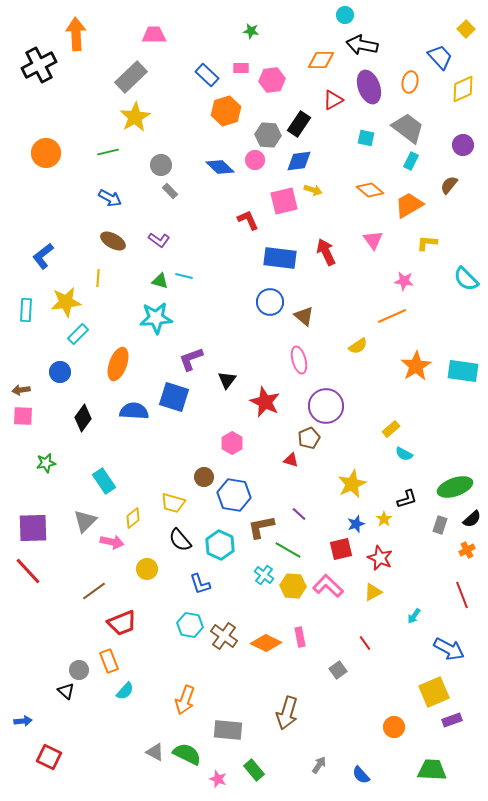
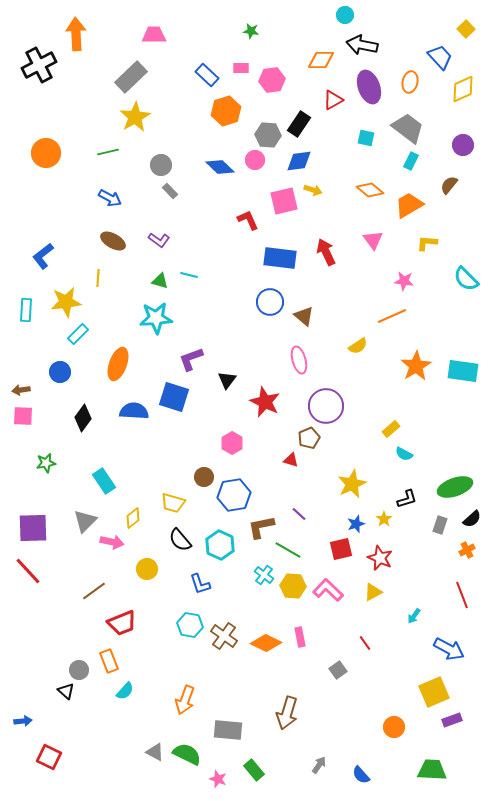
cyan line at (184, 276): moved 5 px right, 1 px up
blue hexagon at (234, 495): rotated 20 degrees counterclockwise
pink L-shape at (328, 586): moved 4 px down
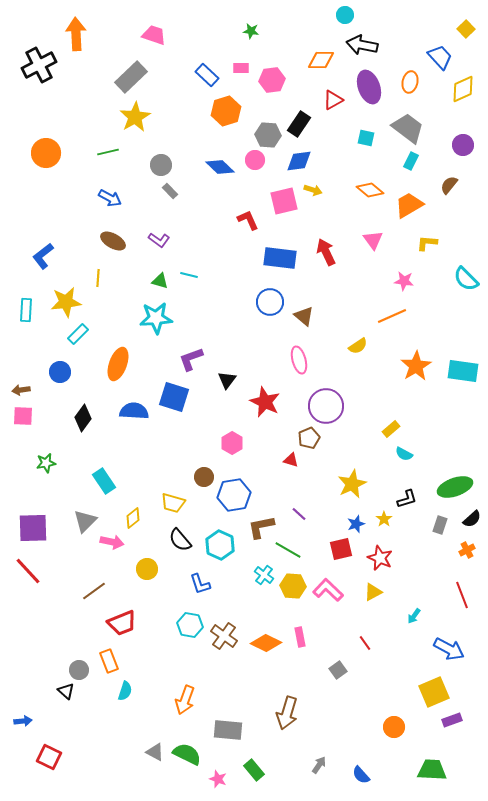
pink trapezoid at (154, 35): rotated 20 degrees clockwise
cyan semicircle at (125, 691): rotated 24 degrees counterclockwise
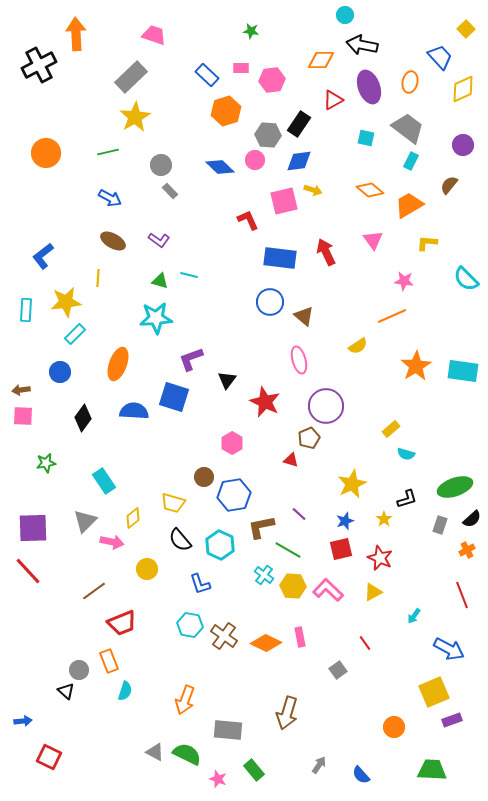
cyan rectangle at (78, 334): moved 3 px left
cyan semicircle at (404, 454): moved 2 px right; rotated 12 degrees counterclockwise
blue star at (356, 524): moved 11 px left, 3 px up
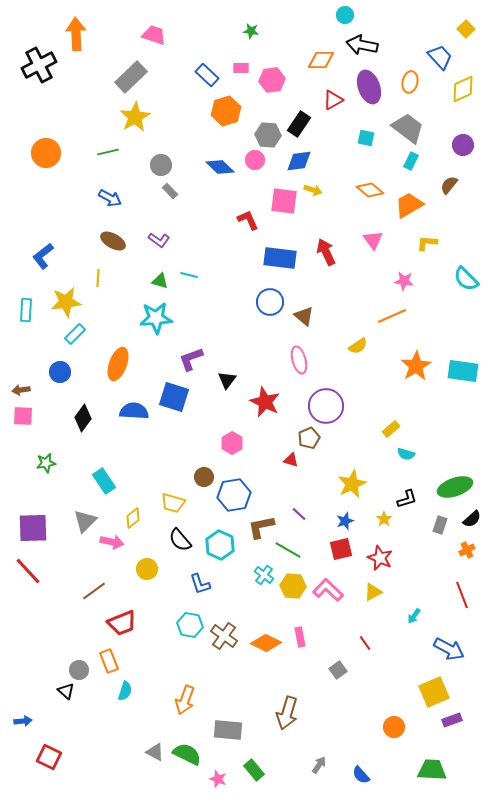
pink square at (284, 201): rotated 20 degrees clockwise
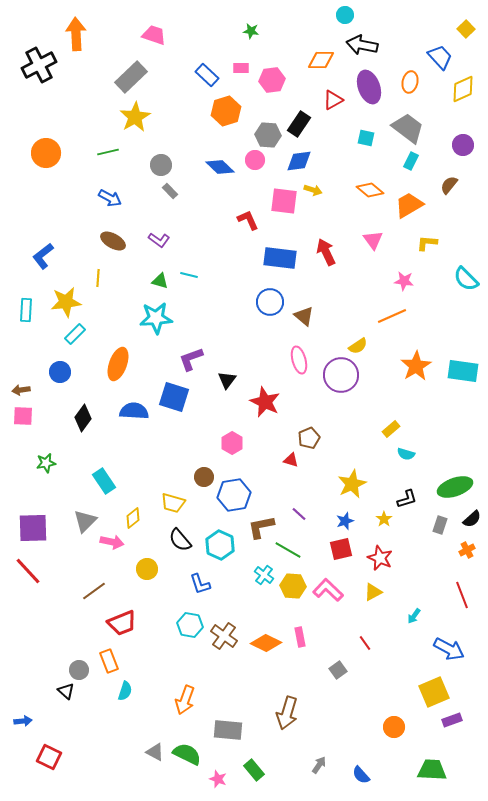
purple circle at (326, 406): moved 15 px right, 31 px up
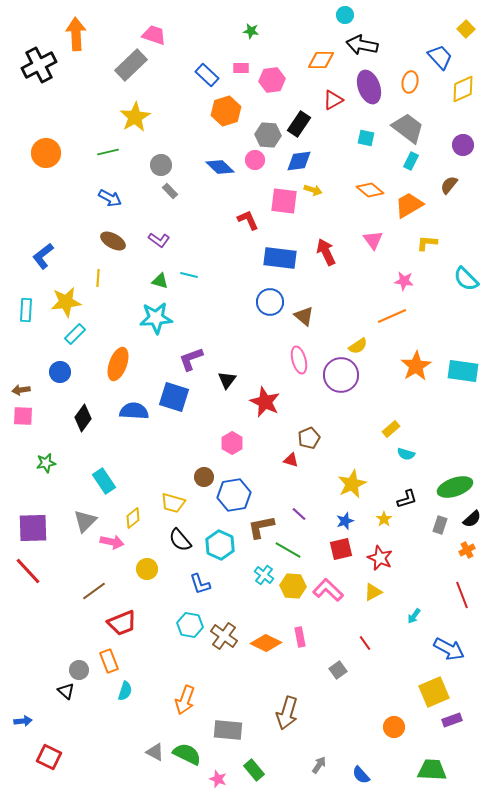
gray rectangle at (131, 77): moved 12 px up
